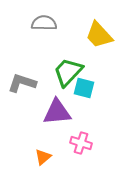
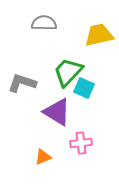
yellow trapezoid: rotated 120 degrees clockwise
cyan square: rotated 10 degrees clockwise
purple triangle: rotated 36 degrees clockwise
pink cross: rotated 25 degrees counterclockwise
orange triangle: rotated 18 degrees clockwise
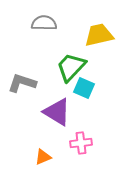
green trapezoid: moved 3 px right, 5 px up
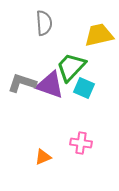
gray semicircle: rotated 85 degrees clockwise
purple triangle: moved 7 px left, 27 px up; rotated 12 degrees counterclockwise
pink cross: rotated 15 degrees clockwise
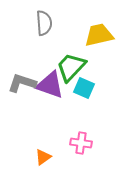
orange triangle: rotated 12 degrees counterclockwise
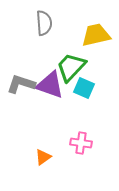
yellow trapezoid: moved 3 px left
gray L-shape: moved 1 px left, 1 px down
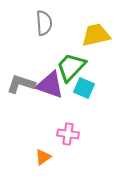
pink cross: moved 13 px left, 9 px up
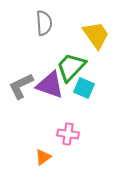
yellow trapezoid: rotated 68 degrees clockwise
gray L-shape: moved 2 px down; rotated 44 degrees counterclockwise
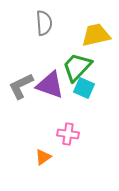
yellow trapezoid: rotated 68 degrees counterclockwise
green trapezoid: moved 6 px right
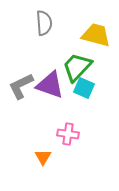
yellow trapezoid: rotated 28 degrees clockwise
orange triangle: rotated 24 degrees counterclockwise
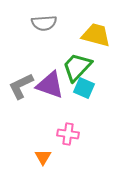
gray semicircle: rotated 90 degrees clockwise
